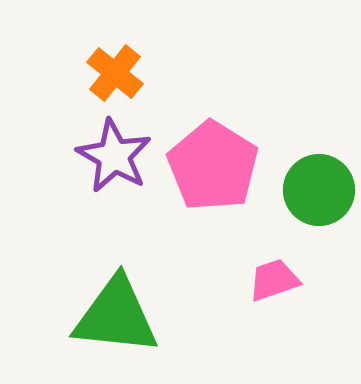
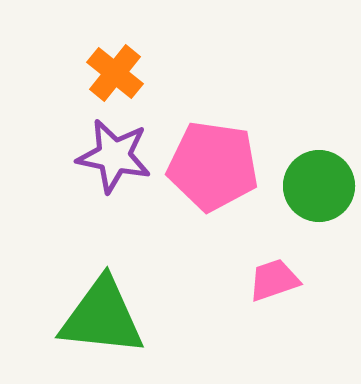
purple star: rotated 18 degrees counterclockwise
pink pentagon: rotated 24 degrees counterclockwise
green circle: moved 4 px up
green triangle: moved 14 px left, 1 px down
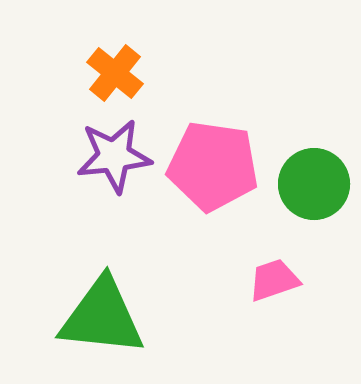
purple star: rotated 18 degrees counterclockwise
green circle: moved 5 px left, 2 px up
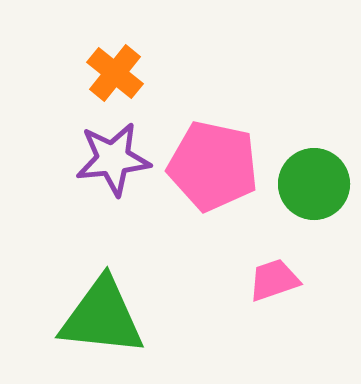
purple star: moved 1 px left, 3 px down
pink pentagon: rotated 4 degrees clockwise
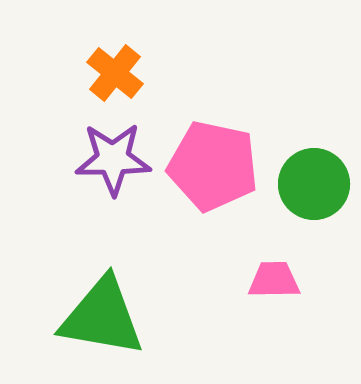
purple star: rotated 6 degrees clockwise
pink trapezoid: rotated 18 degrees clockwise
green triangle: rotated 4 degrees clockwise
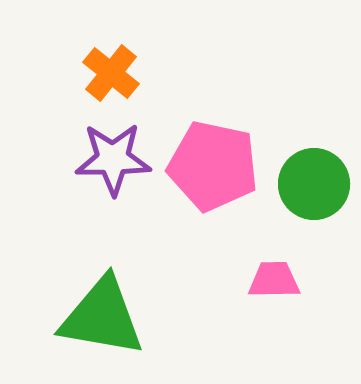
orange cross: moved 4 px left
